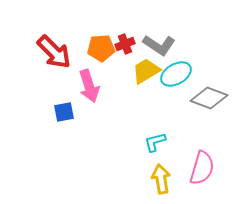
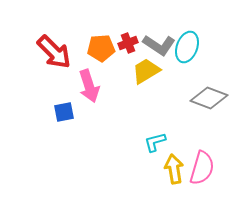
red cross: moved 3 px right, 1 px up
cyan ellipse: moved 11 px right, 27 px up; rotated 40 degrees counterclockwise
yellow arrow: moved 13 px right, 10 px up
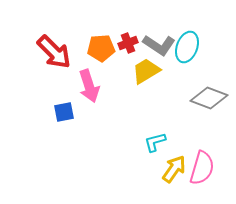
yellow arrow: rotated 44 degrees clockwise
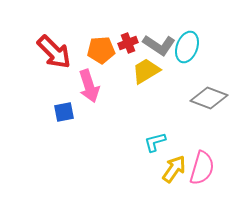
orange pentagon: moved 2 px down
